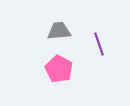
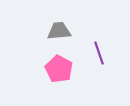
purple line: moved 9 px down
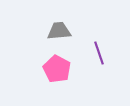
pink pentagon: moved 2 px left
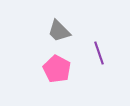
gray trapezoid: rotated 130 degrees counterclockwise
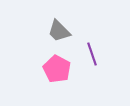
purple line: moved 7 px left, 1 px down
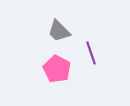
purple line: moved 1 px left, 1 px up
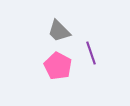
pink pentagon: moved 1 px right, 3 px up
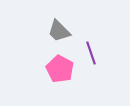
pink pentagon: moved 2 px right, 3 px down
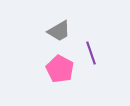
gray trapezoid: rotated 75 degrees counterclockwise
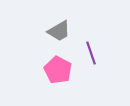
pink pentagon: moved 2 px left, 1 px down
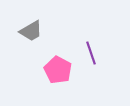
gray trapezoid: moved 28 px left
